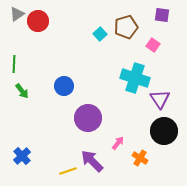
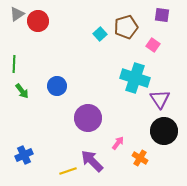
blue circle: moved 7 px left
blue cross: moved 2 px right, 1 px up; rotated 18 degrees clockwise
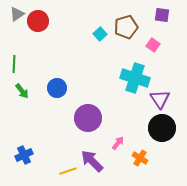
blue circle: moved 2 px down
black circle: moved 2 px left, 3 px up
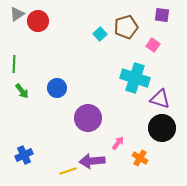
purple triangle: rotated 40 degrees counterclockwise
purple arrow: rotated 50 degrees counterclockwise
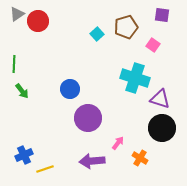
cyan square: moved 3 px left
blue circle: moved 13 px right, 1 px down
yellow line: moved 23 px left, 2 px up
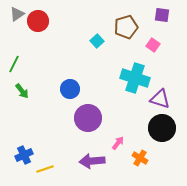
cyan square: moved 7 px down
green line: rotated 24 degrees clockwise
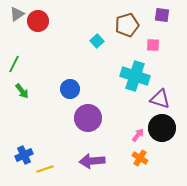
brown pentagon: moved 1 px right, 2 px up
pink square: rotated 32 degrees counterclockwise
cyan cross: moved 2 px up
pink arrow: moved 20 px right, 8 px up
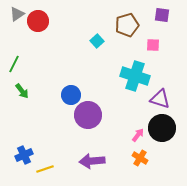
blue circle: moved 1 px right, 6 px down
purple circle: moved 3 px up
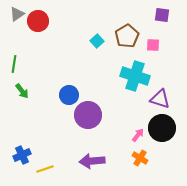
brown pentagon: moved 11 px down; rotated 15 degrees counterclockwise
green line: rotated 18 degrees counterclockwise
blue circle: moved 2 px left
blue cross: moved 2 px left
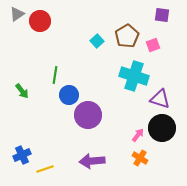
red circle: moved 2 px right
pink square: rotated 24 degrees counterclockwise
green line: moved 41 px right, 11 px down
cyan cross: moved 1 px left
